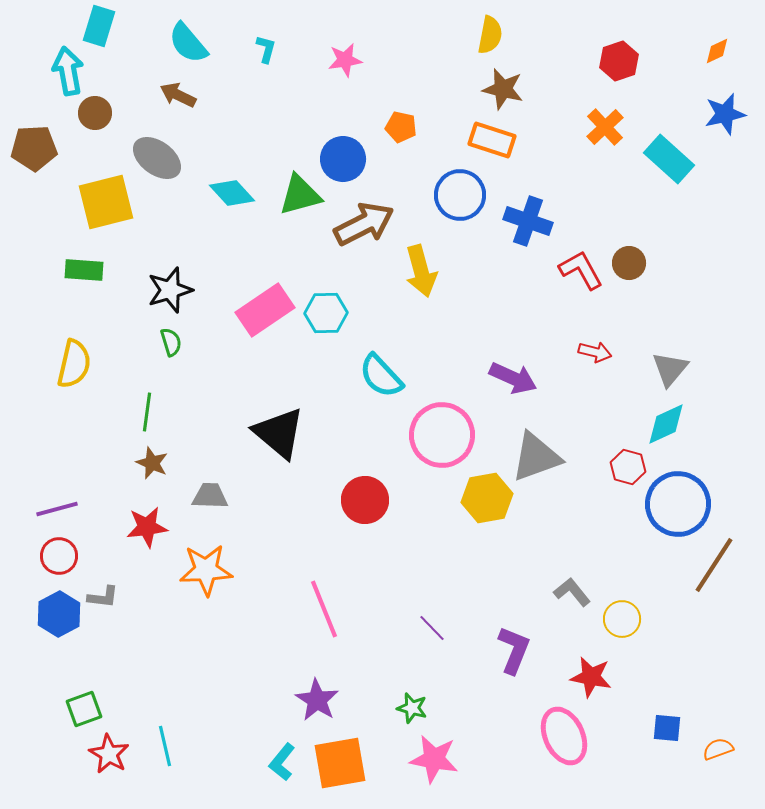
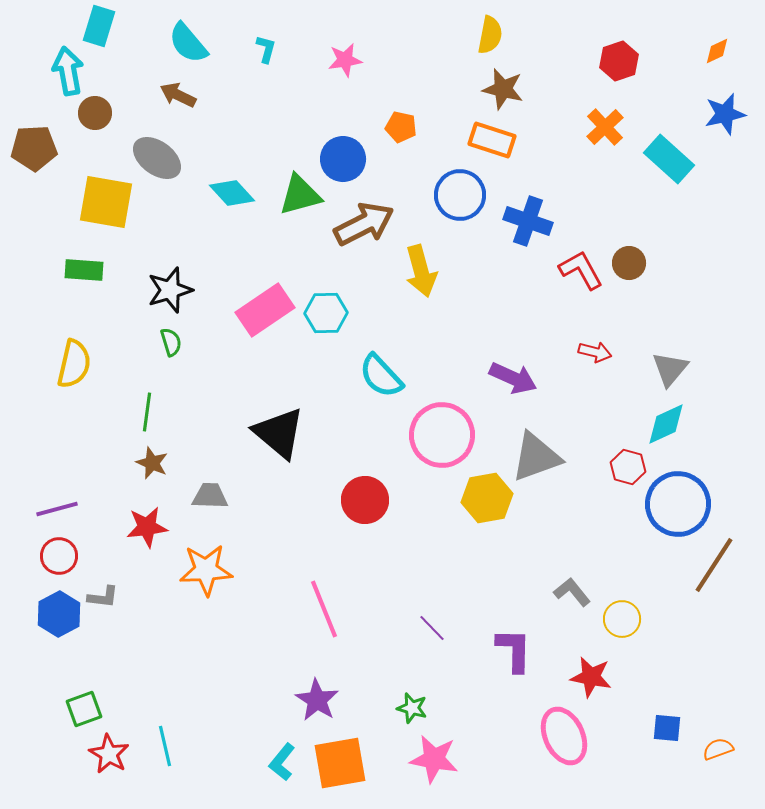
yellow square at (106, 202): rotated 24 degrees clockwise
purple L-shape at (514, 650): rotated 21 degrees counterclockwise
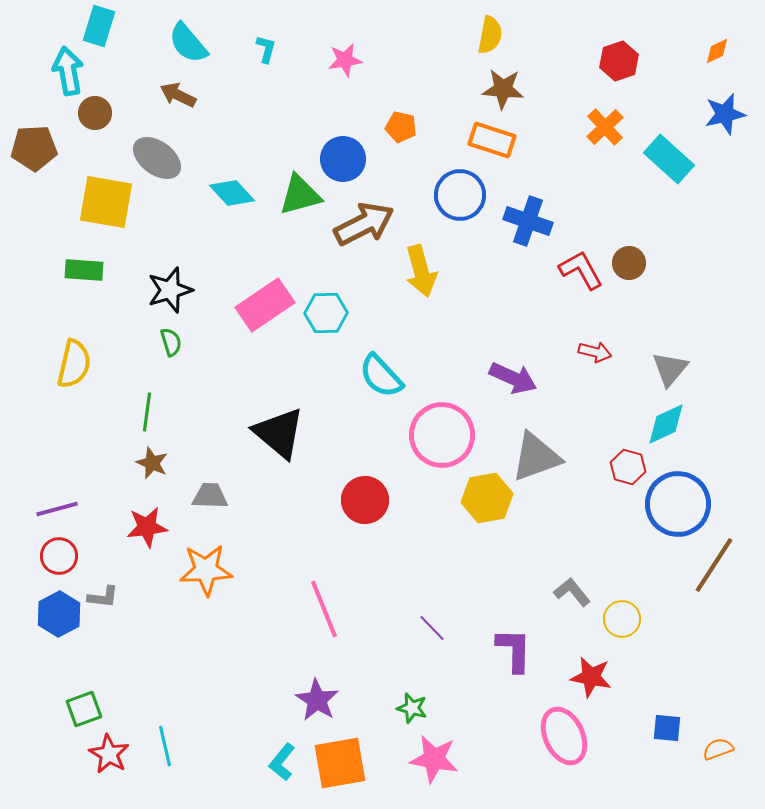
brown star at (503, 89): rotated 9 degrees counterclockwise
pink rectangle at (265, 310): moved 5 px up
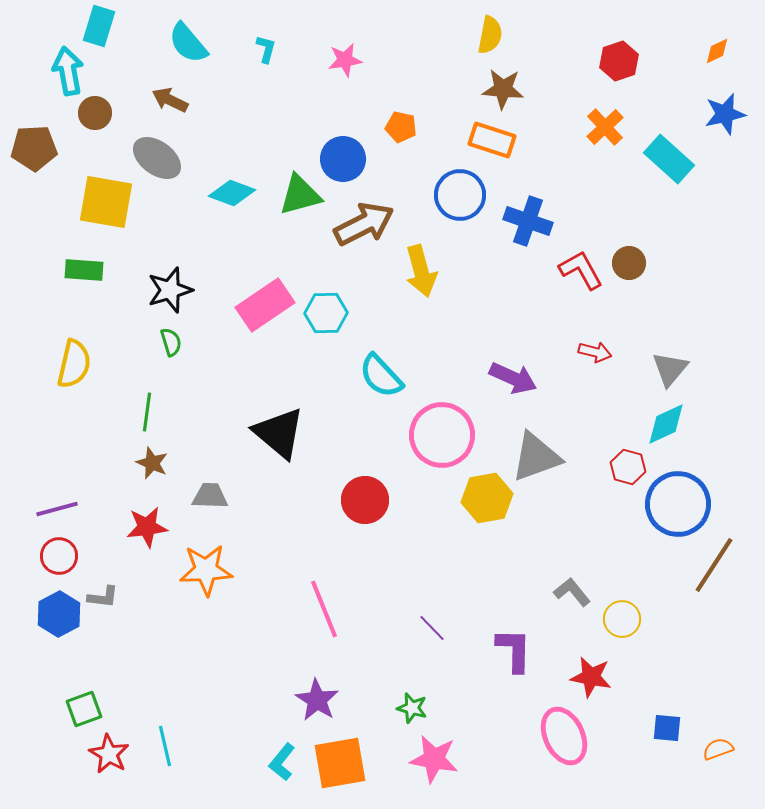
brown arrow at (178, 95): moved 8 px left, 5 px down
cyan diamond at (232, 193): rotated 27 degrees counterclockwise
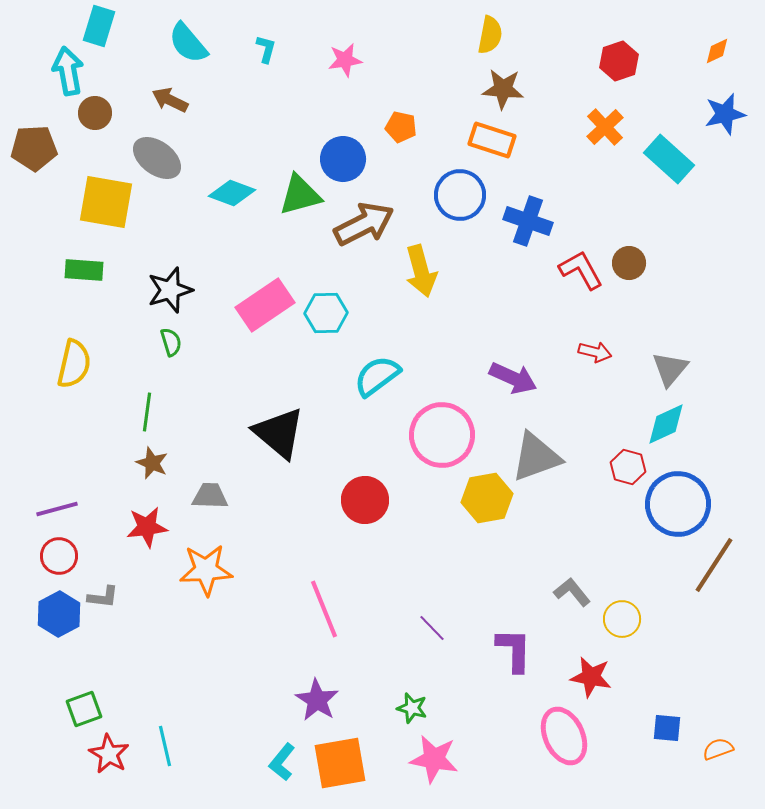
cyan semicircle at (381, 376): moved 4 px left; rotated 96 degrees clockwise
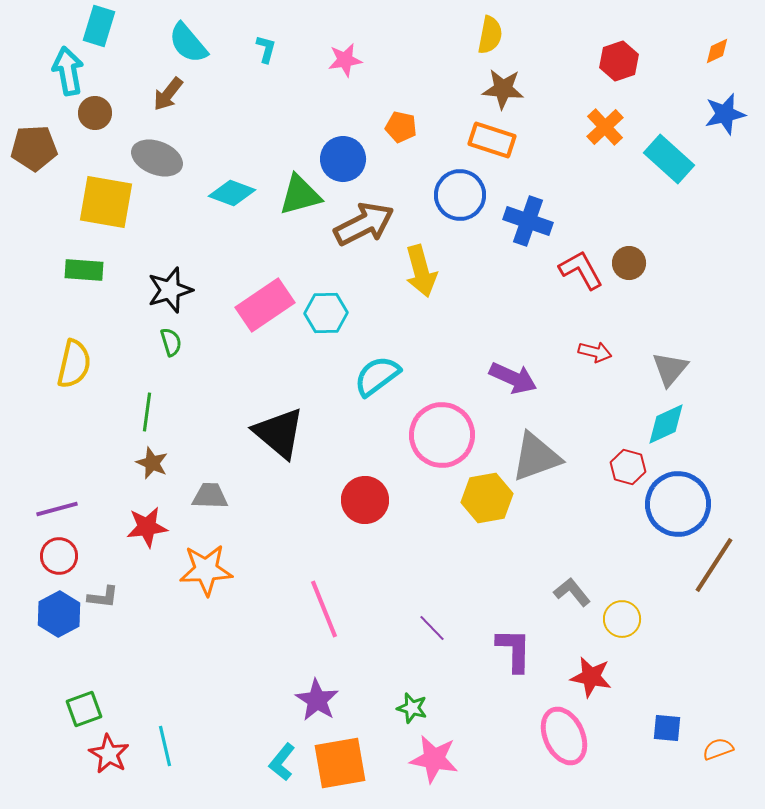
brown arrow at (170, 100): moved 2 px left, 6 px up; rotated 78 degrees counterclockwise
gray ellipse at (157, 158): rotated 15 degrees counterclockwise
